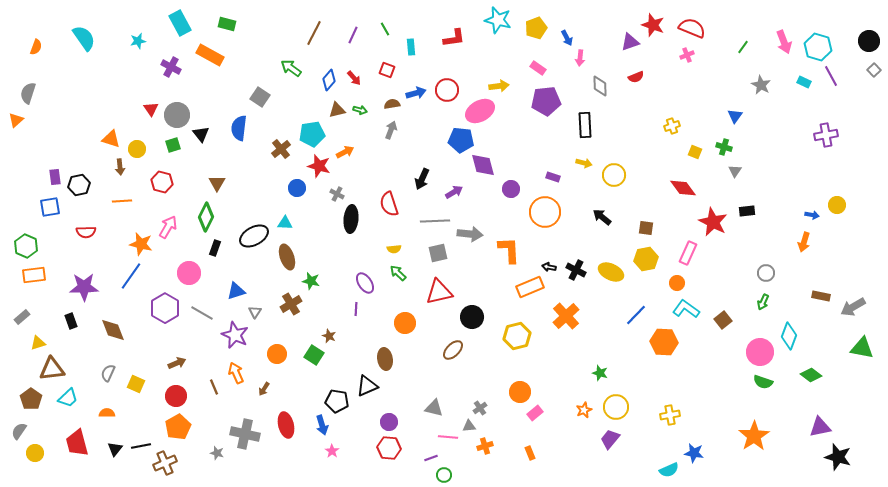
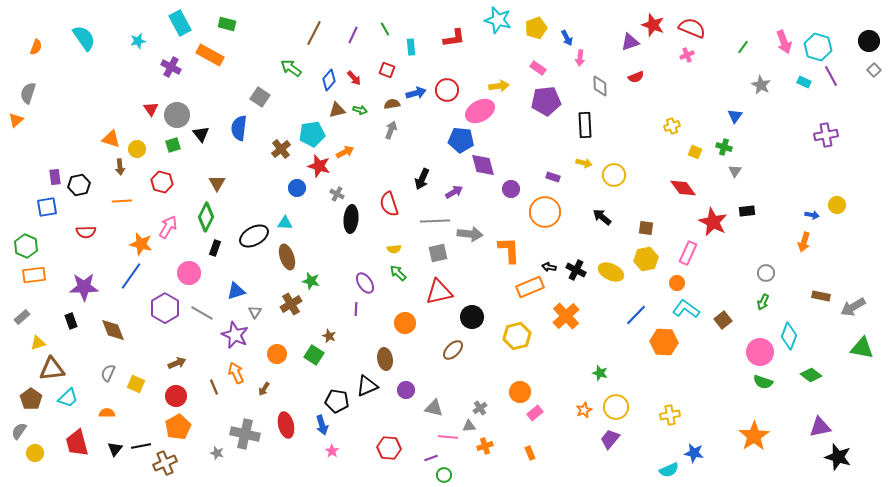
blue square at (50, 207): moved 3 px left
purple circle at (389, 422): moved 17 px right, 32 px up
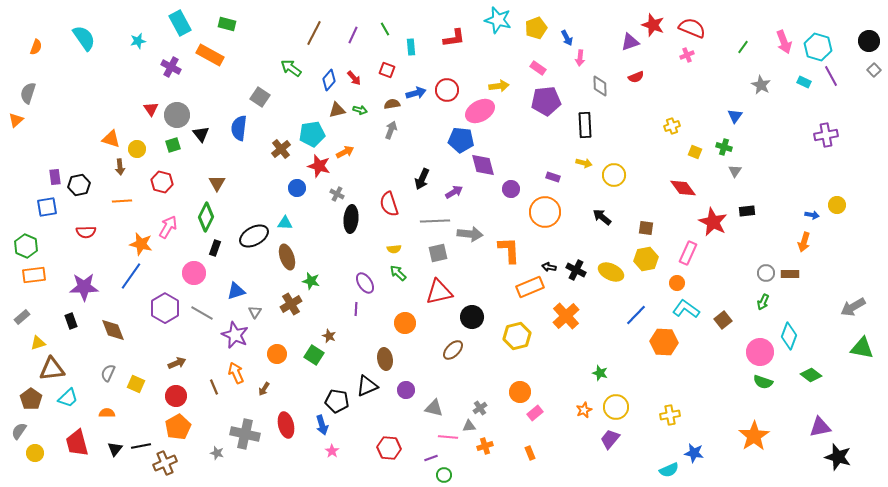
pink circle at (189, 273): moved 5 px right
brown rectangle at (821, 296): moved 31 px left, 22 px up; rotated 12 degrees counterclockwise
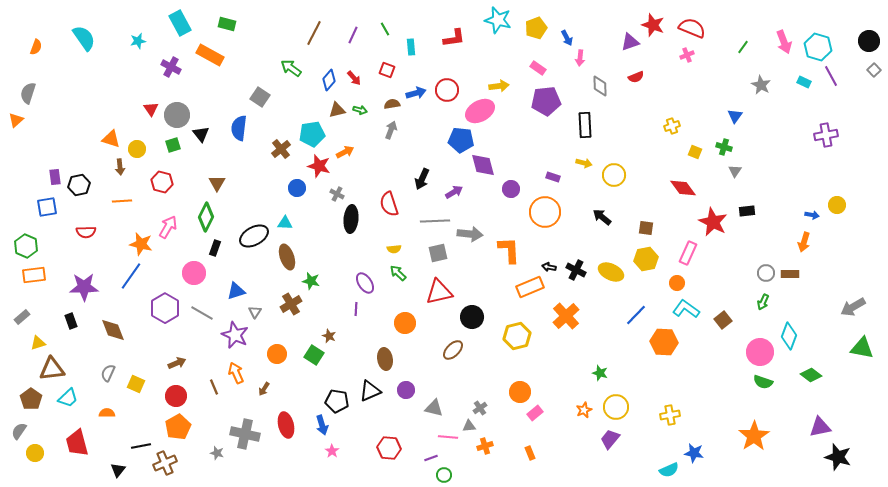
black triangle at (367, 386): moved 3 px right, 5 px down
black triangle at (115, 449): moved 3 px right, 21 px down
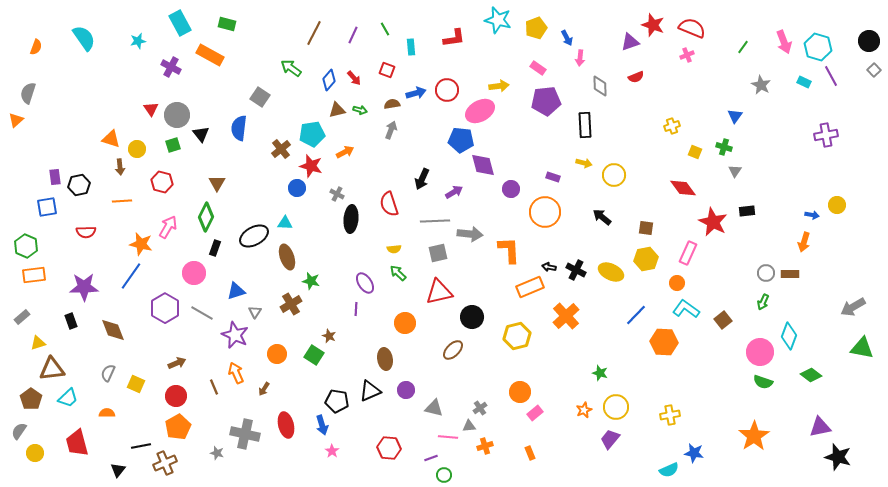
red star at (319, 166): moved 8 px left
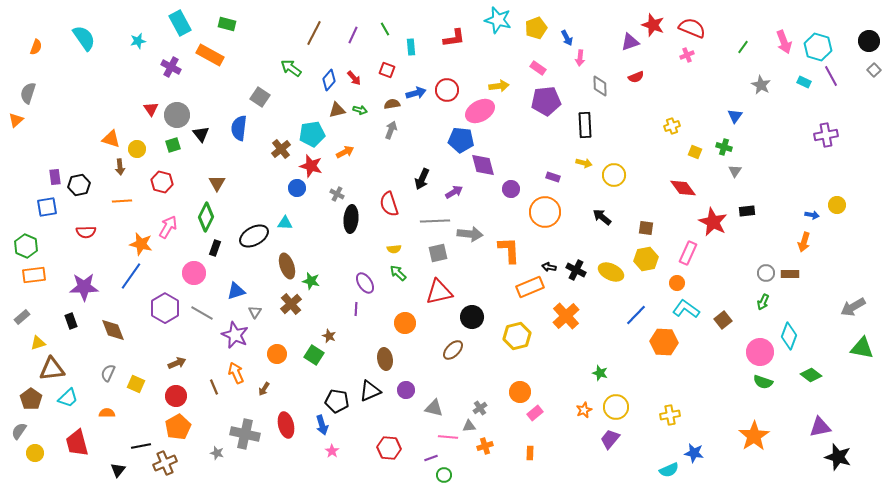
brown ellipse at (287, 257): moved 9 px down
brown cross at (291, 304): rotated 10 degrees counterclockwise
orange rectangle at (530, 453): rotated 24 degrees clockwise
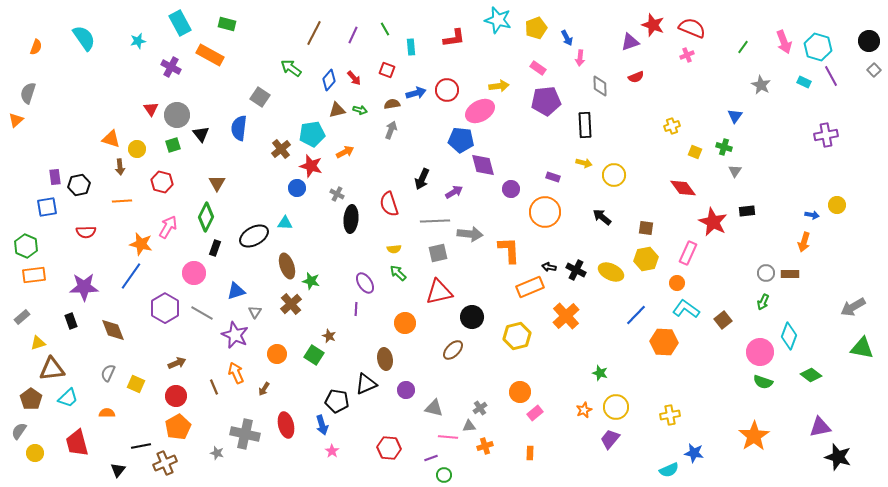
black triangle at (370, 391): moved 4 px left, 7 px up
